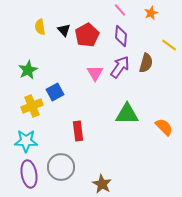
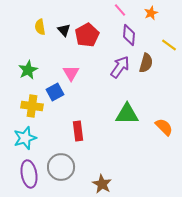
purple diamond: moved 8 px right, 1 px up
pink triangle: moved 24 px left
yellow cross: rotated 30 degrees clockwise
cyan star: moved 1 px left, 3 px up; rotated 20 degrees counterclockwise
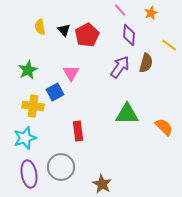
yellow cross: moved 1 px right
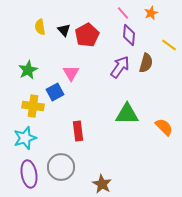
pink line: moved 3 px right, 3 px down
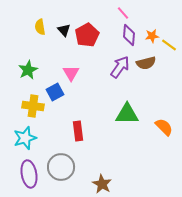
orange star: moved 1 px right, 23 px down; rotated 16 degrees clockwise
brown semicircle: rotated 60 degrees clockwise
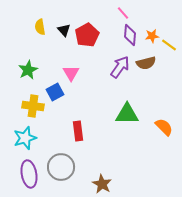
purple diamond: moved 1 px right
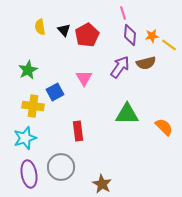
pink line: rotated 24 degrees clockwise
pink triangle: moved 13 px right, 5 px down
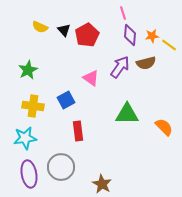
yellow semicircle: rotated 56 degrees counterclockwise
pink triangle: moved 7 px right; rotated 24 degrees counterclockwise
blue square: moved 11 px right, 8 px down
cyan star: rotated 10 degrees clockwise
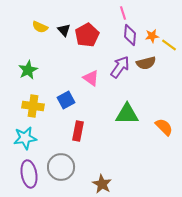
red rectangle: rotated 18 degrees clockwise
